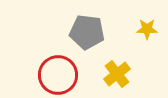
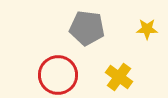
gray pentagon: moved 4 px up
yellow cross: moved 2 px right, 3 px down; rotated 16 degrees counterclockwise
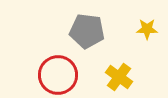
gray pentagon: moved 3 px down
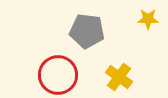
yellow star: moved 1 px right, 10 px up
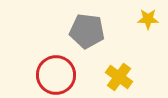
red circle: moved 2 px left
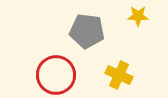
yellow star: moved 10 px left, 3 px up
yellow cross: moved 2 px up; rotated 12 degrees counterclockwise
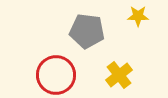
yellow cross: rotated 28 degrees clockwise
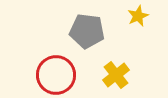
yellow star: rotated 25 degrees counterclockwise
yellow cross: moved 3 px left
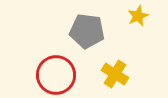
yellow cross: moved 1 px left, 1 px up; rotated 20 degrees counterclockwise
